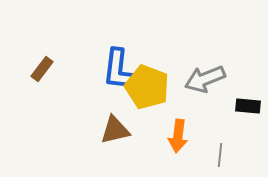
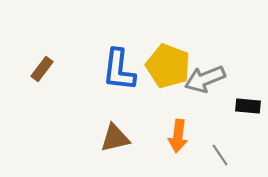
yellow pentagon: moved 21 px right, 21 px up
brown triangle: moved 8 px down
gray line: rotated 40 degrees counterclockwise
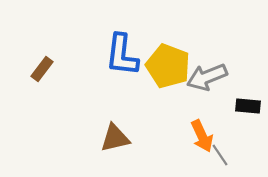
blue L-shape: moved 3 px right, 15 px up
gray arrow: moved 2 px right, 2 px up
orange arrow: moved 24 px right; rotated 32 degrees counterclockwise
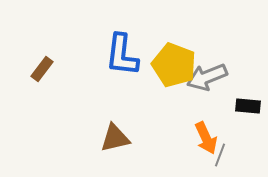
yellow pentagon: moved 6 px right, 1 px up
orange arrow: moved 4 px right, 2 px down
gray line: rotated 55 degrees clockwise
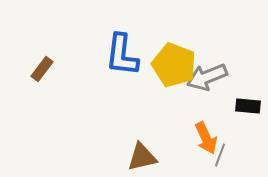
brown triangle: moved 27 px right, 19 px down
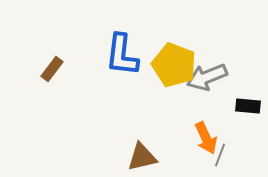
brown rectangle: moved 10 px right
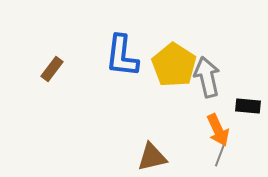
blue L-shape: moved 1 px down
yellow pentagon: rotated 12 degrees clockwise
gray arrow: rotated 99 degrees clockwise
orange arrow: moved 12 px right, 8 px up
brown triangle: moved 10 px right
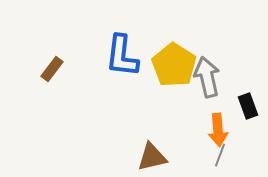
black rectangle: rotated 65 degrees clockwise
orange arrow: rotated 20 degrees clockwise
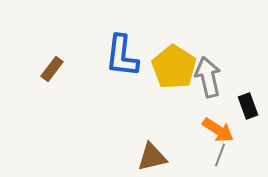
yellow pentagon: moved 2 px down
gray arrow: moved 1 px right
orange arrow: rotated 52 degrees counterclockwise
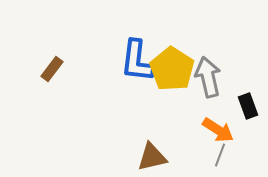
blue L-shape: moved 15 px right, 5 px down
yellow pentagon: moved 2 px left, 2 px down
